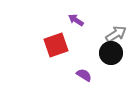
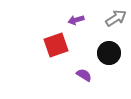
purple arrow: rotated 49 degrees counterclockwise
gray arrow: moved 16 px up
black circle: moved 2 px left
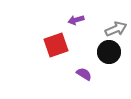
gray arrow: moved 11 px down; rotated 10 degrees clockwise
black circle: moved 1 px up
purple semicircle: moved 1 px up
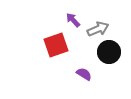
purple arrow: moved 3 px left; rotated 63 degrees clockwise
gray arrow: moved 18 px left
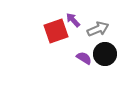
red square: moved 14 px up
black circle: moved 4 px left, 2 px down
purple semicircle: moved 16 px up
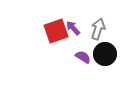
purple arrow: moved 8 px down
gray arrow: rotated 50 degrees counterclockwise
purple semicircle: moved 1 px left, 1 px up
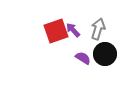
purple arrow: moved 2 px down
purple semicircle: moved 1 px down
